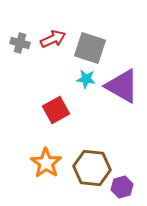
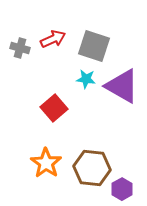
gray cross: moved 5 px down
gray square: moved 4 px right, 2 px up
red square: moved 2 px left, 2 px up; rotated 12 degrees counterclockwise
purple hexagon: moved 2 px down; rotated 15 degrees counterclockwise
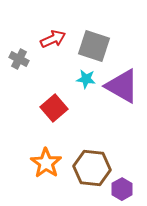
gray cross: moved 1 px left, 11 px down; rotated 12 degrees clockwise
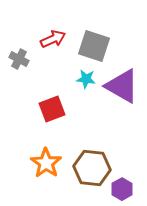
red square: moved 2 px left, 1 px down; rotated 20 degrees clockwise
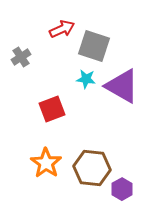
red arrow: moved 9 px right, 10 px up
gray cross: moved 2 px right, 2 px up; rotated 30 degrees clockwise
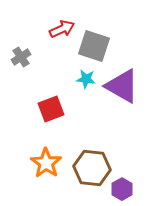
red square: moved 1 px left
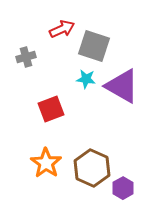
gray cross: moved 5 px right; rotated 18 degrees clockwise
brown hexagon: rotated 18 degrees clockwise
purple hexagon: moved 1 px right, 1 px up
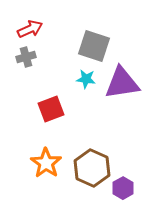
red arrow: moved 32 px left
purple triangle: moved 3 px up; rotated 39 degrees counterclockwise
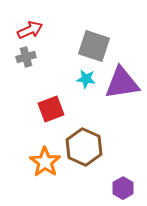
red arrow: moved 1 px down
orange star: moved 1 px left, 1 px up
brown hexagon: moved 8 px left, 21 px up
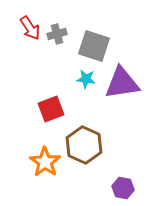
red arrow: moved 2 px up; rotated 80 degrees clockwise
gray cross: moved 31 px right, 23 px up
brown hexagon: moved 2 px up
purple hexagon: rotated 20 degrees counterclockwise
